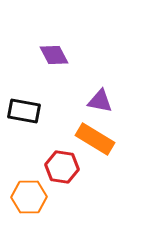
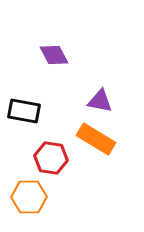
orange rectangle: moved 1 px right
red hexagon: moved 11 px left, 9 px up
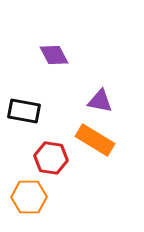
orange rectangle: moved 1 px left, 1 px down
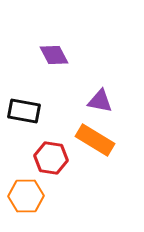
orange hexagon: moved 3 px left, 1 px up
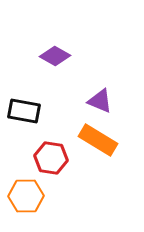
purple diamond: moved 1 px right, 1 px down; rotated 32 degrees counterclockwise
purple triangle: rotated 12 degrees clockwise
orange rectangle: moved 3 px right
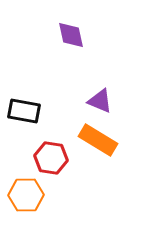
purple diamond: moved 16 px right, 21 px up; rotated 48 degrees clockwise
orange hexagon: moved 1 px up
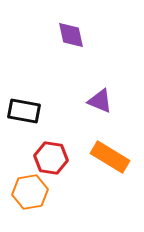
orange rectangle: moved 12 px right, 17 px down
orange hexagon: moved 4 px right, 3 px up; rotated 8 degrees counterclockwise
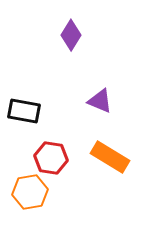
purple diamond: rotated 44 degrees clockwise
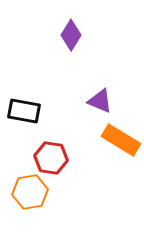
orange rectangle: moved 11 px right, 17 px up
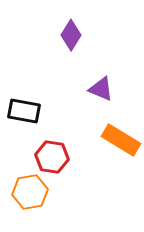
purple triangle: moved 1 px right, 12 px up
red hexagon: moved 1 px right, 1 px up
